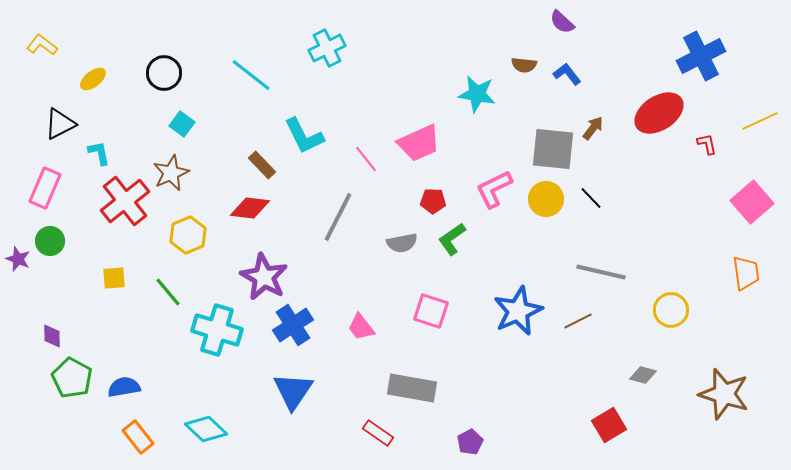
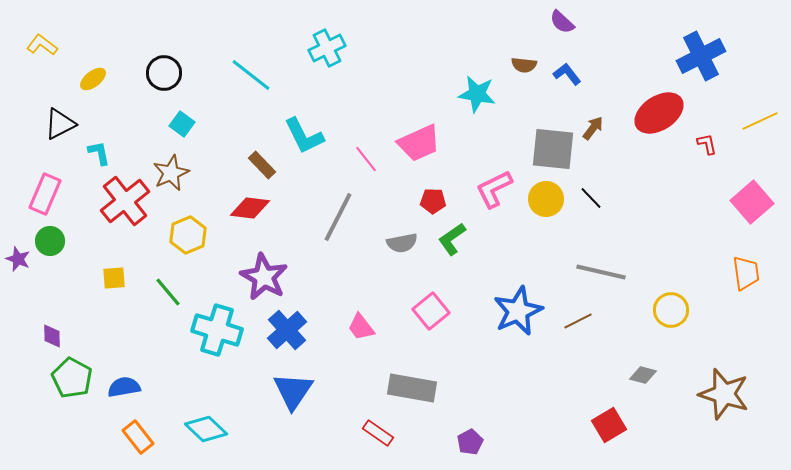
pink rectangle at (45, 188): moved 6 px down
pink square at (431, 311): rotated 33 degrees clockwise
blue cross at (293, 325): moved 6 px left, 5 px down; rotated 9 degrees counterclockwise
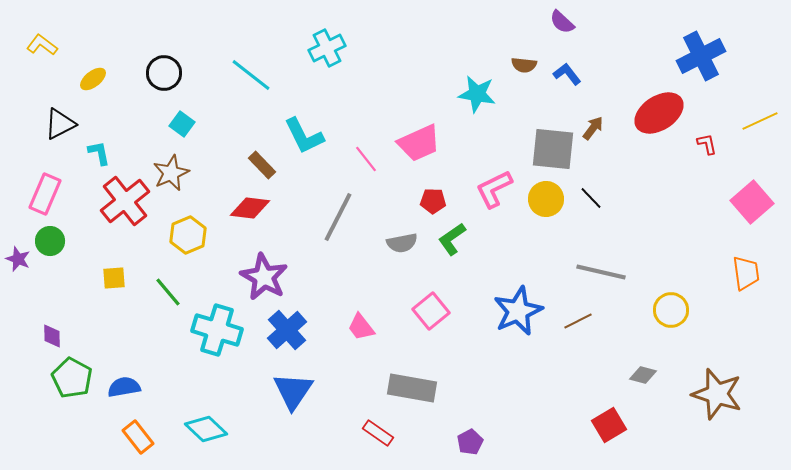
brown star at (724, 394): moved 7 px left
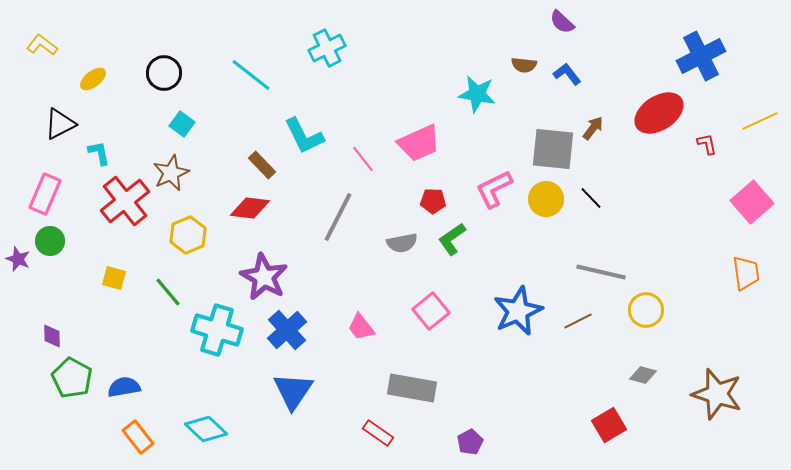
pink line at (366, 159): moved 3 px left
yellow square at (114, 278): rotated 20 degrees clockwise
yellow circle at (671, 310): moved 25 px left
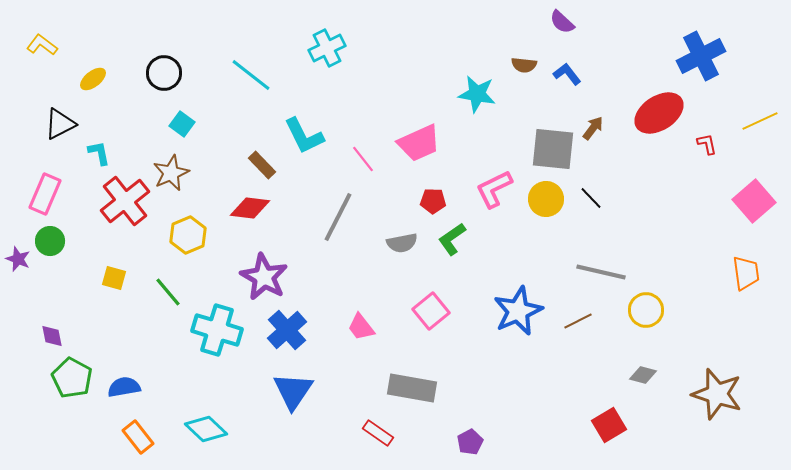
pink square at (752, 202): moved 2 px right, 1 px up
purple diamond at (52, 336): rotated 10 degrees counterclockwise
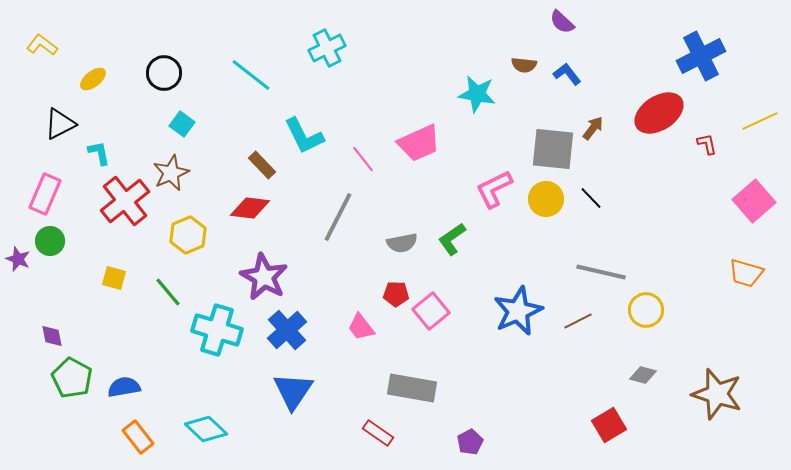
red pentagon at (433, 201): moved 37 px left, 93 px down
orange trapezoid at (746, 273): rotated 114 degrees clockwise
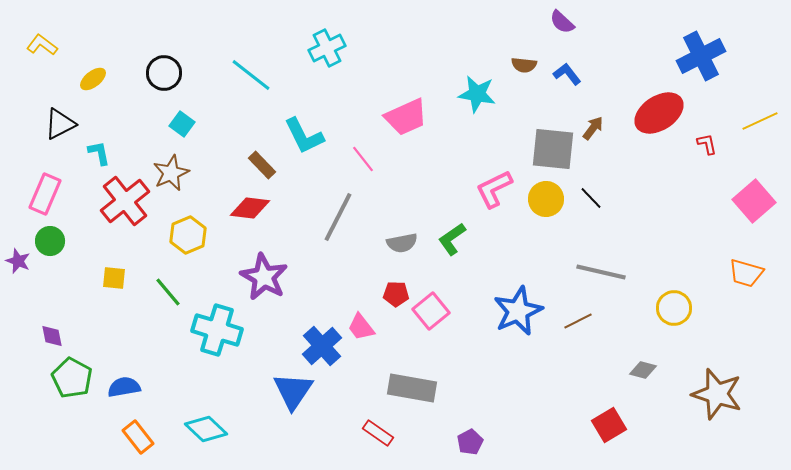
pink trapezoid at (419, 143): moved 13 px left, 26 px up
purple star at (18, 259): moved 2 px down
yellow square at (114, 278): rotated 10 degrees counterclockwise
yellow circle at (646, 310): moved 28 px right, 2 px up
blue cross at (287, 330): moved 35 px right, 16 px down
gray diamond at (643, 375): moved 5 px up
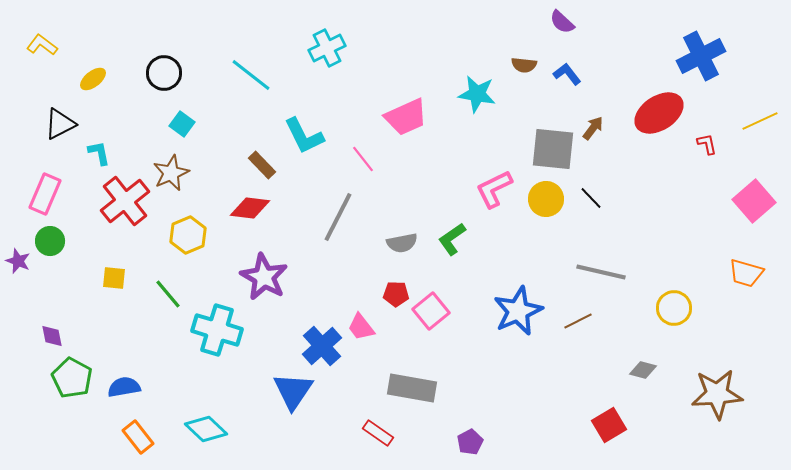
green line at (168, 292): moved 2 px down
brown star at (717, 394): rotated 21 degrees counterclockwise
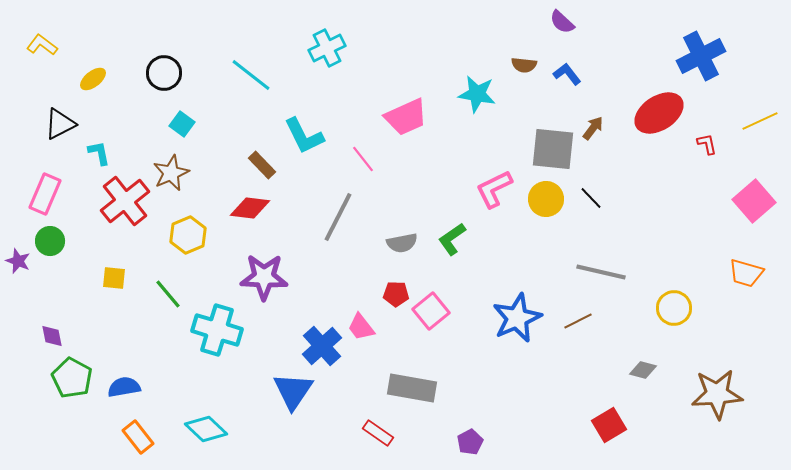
purple star at (264, 277): rotated 27 degrees counterclockwise
blue star at (518, 311): moved 1 px left, 7 px down
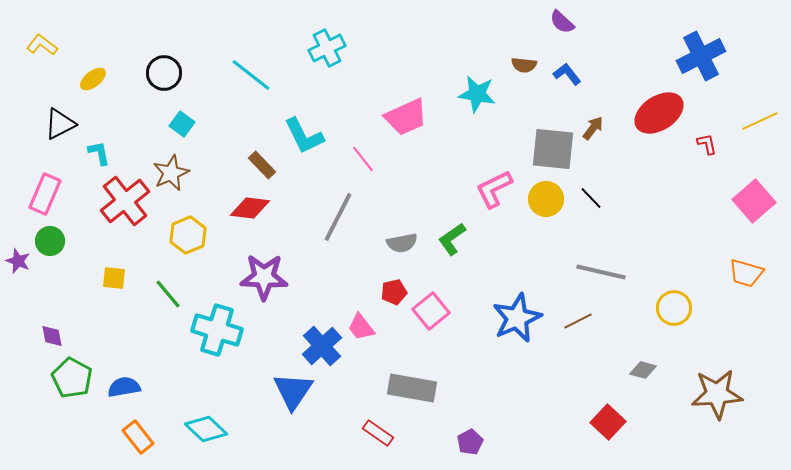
red pentagon at (396, 294): moved 2 px left, 2 px up; rotated 15 degrees counterclockwise
red square at (609, 425): moved 1 px left, 3 px up; rotated 16 degrees counterclockwise
